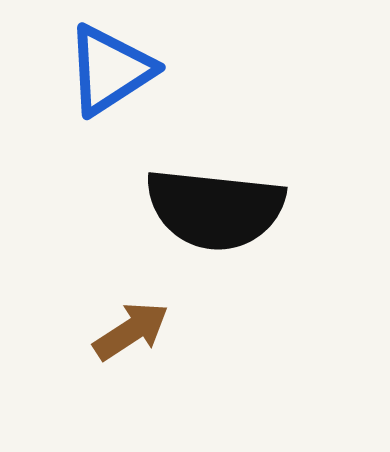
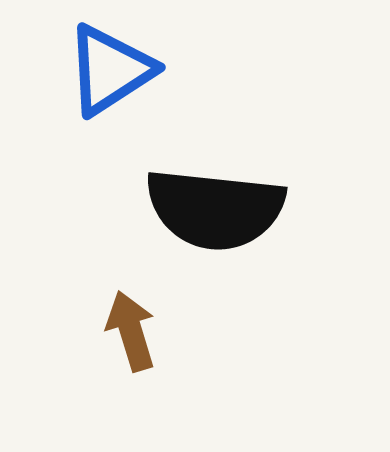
brown arrow: rotated 74 degrees counterclockwise
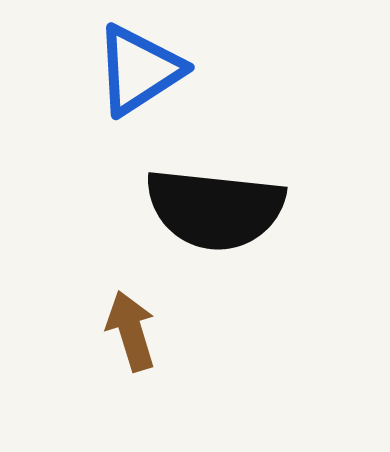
blue triangle: moved 29 px right
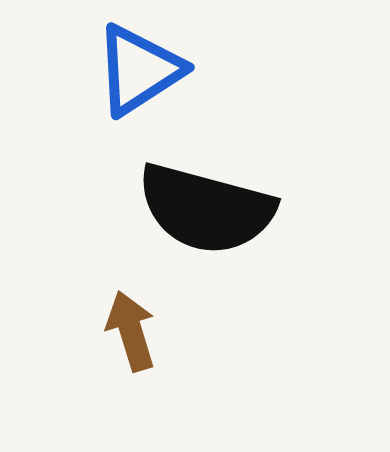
black semicircle: moved 9 px left; rotated 9 degrees clockwise
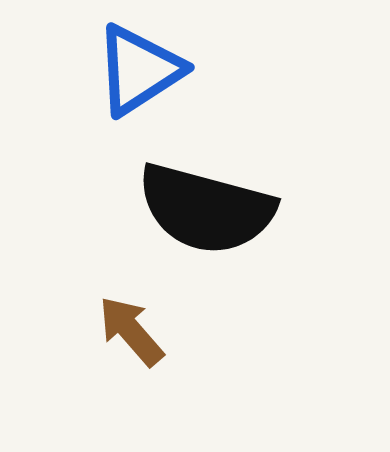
brown arrow: rotated 24 degrees counterclockwise
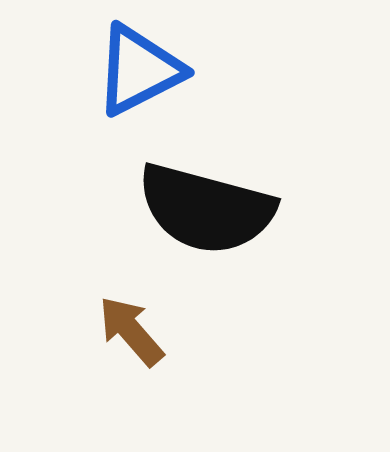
blue triangle: rotated 6 degrees clockwise
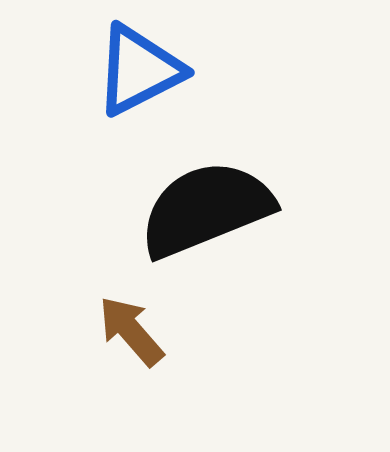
black semicircle: rotated 143 degrees clockwise
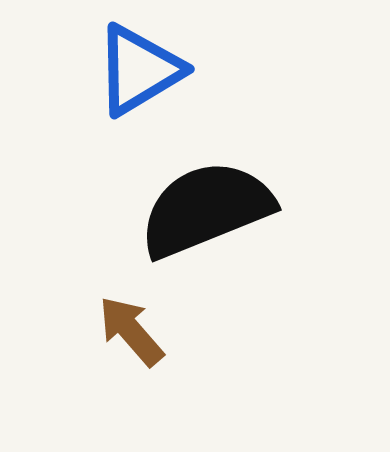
blue triangle: rotated 4 degrees counterclockwise
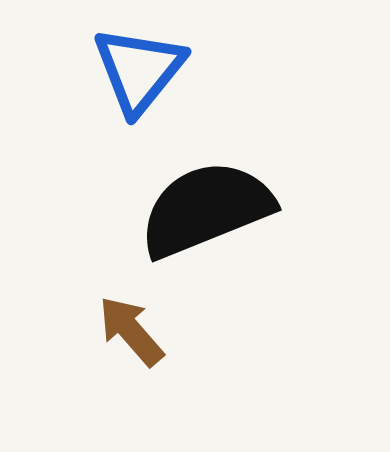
blue triangle: rotated 20 degrees counterclockwise
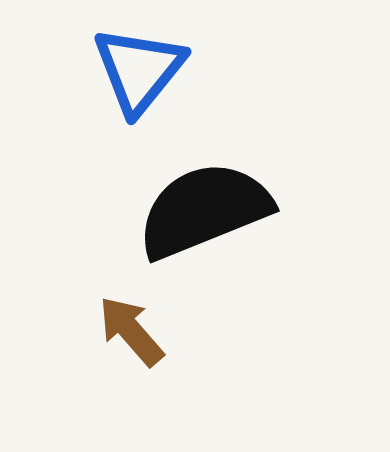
black semicircle: moved 2 px left, 1 px down
